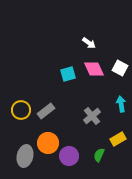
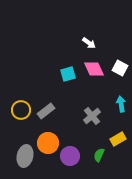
purple circle: moved 1 px right
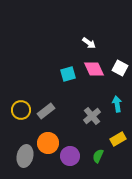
cyan arrow: moved 4 px left
green semicircle: moved 1 px left, 1 px down
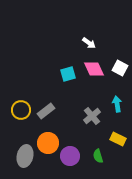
yellow rectangle: rotated 56 degrees clockwise
green semicircle: rotated 40 degrees counterclockwise
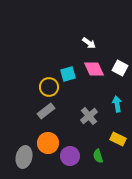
yellow circle: moved 28 px right, 23 px up
gray cross: moved 3 px left
gray ellipse: moved 1 px left, 1 px down
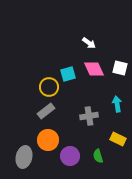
white square: rotated 14 degrees counterclockwise
gray cross: rotated 30 degrees clockwise
orange circle: moved 3 px up
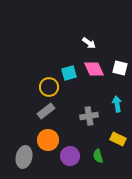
cyan square: moved 1 px right, 1 px up
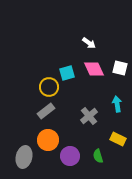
cyan square: moved 2 px left
gray cross: rotated 30 degrees counterclockwise
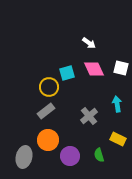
white square: moved 1 px right
green semicircle: moved 1 px right, 1 px up
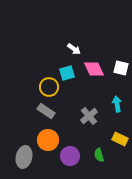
white arrow: moved 15 px left, 6 px down
gray rectangle: rotated 72 degrees clockwise
yellow rectangle: moved 2 px right
